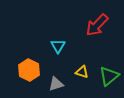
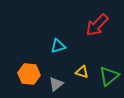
cyan triangle: rotated 42 degrees clockwise
orange hexagon: moved 4 px down; rotated 20 degrees counterclockwise
gray triangle: rotated 21 degrees counterclockwise
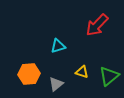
orange hexagon: rotated 10 degrees counterclockwise
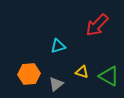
green triangle: rotated 50 degrees counterclockwise
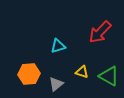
red arrow: moved 3 px right, 7 px down
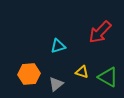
green triangle: moved 1 px left, 1 px down
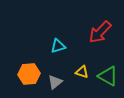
green triangle: moved 1 px up
gray triangle: moved 1 px left, 2 px up
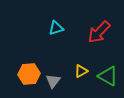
red arrow: moved 1 px left
cyan triangle: moved 2 px left, 18 px up
yellow triangle: moved 1 px left, 1 px up; rotated 48 degrees counterclockwise
gray triangle: moved 2 px left, 1 px up; rotated 14 degrees counterclockwise
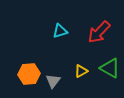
cyan triangle: moved 4 px right, 3 px down
green triangle: moved 2 px right, 8 px up
